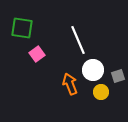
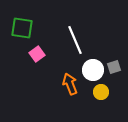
white line: moved 3 px left
gray square: moved 4 px left, 9 px up
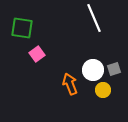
white line: moved 19 px right, 22 px up
gray square: moved 2 px down
yellow circle: moved 2 px right, 2 px up
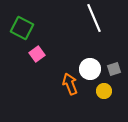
green square: rotated 20 degrees clockwise
white circle: moved 3 px left, 1 px up
yellow circle: moved 1 px right, 1 px down
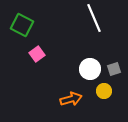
green square: moved 3 px up
orange arrow: moved 1 px right, 15 px down; rotated 95 degrees clockwise
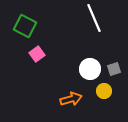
green square: moved 3 px right, 1 px down
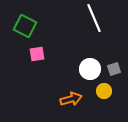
pink square: rotated 28 degrees clockwise
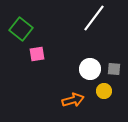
white line: rotated 60 degrees clockwise
green square: moved 4 px left, 3 px down; rotated 10 degrees clockwise
gray square: rotated 24 degrees clockwise
orange arrow: moved 2 px right, 1 px down
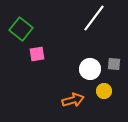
gray square: moved 5 px up
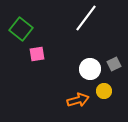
white line: moved 8 px left
gray square: rotated 32 degrees counterclockwise
orange arrow: moved 5 px right
